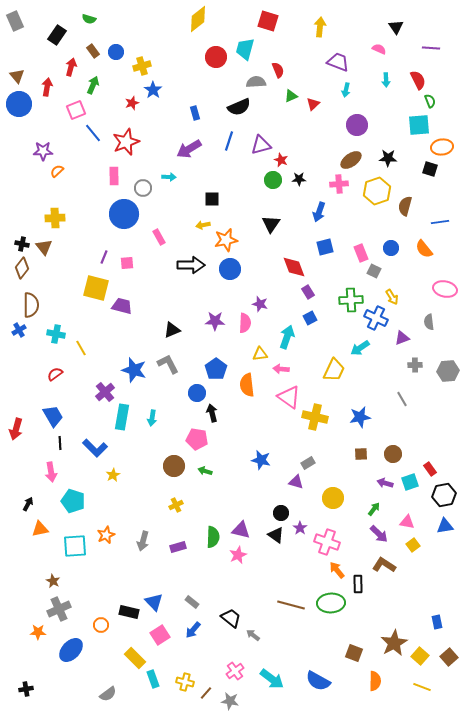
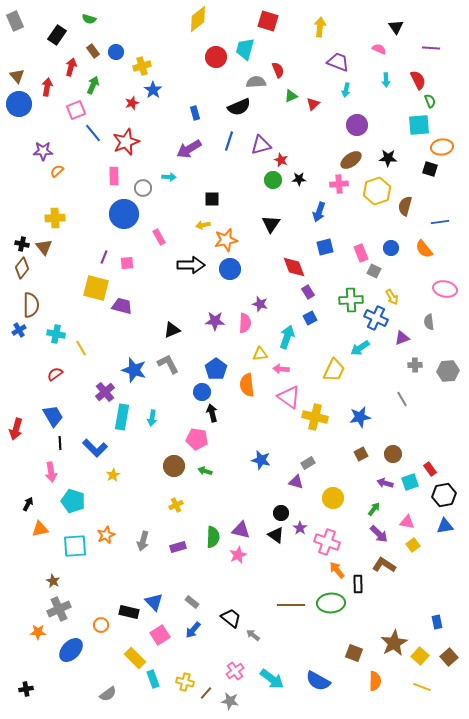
blue circle at (197, 393): moved 5 px right, 1 px up
brown square at (361, 454): rotated 24 degrees counterclockwise
brown line at (291, 605): rotated 16 degrees counterclockwise
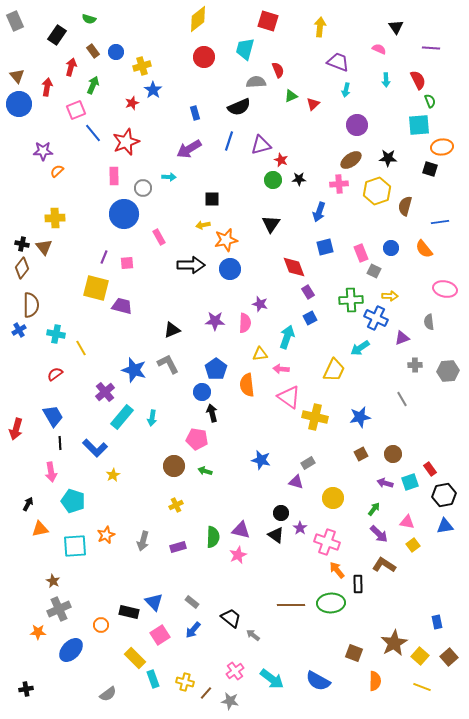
red circle at (216, 57): moved 12 px left
yellow arrow at (392, 297): moved 2 px left, 1 px up; rotated 56 degrees counterclockwise
cyan rectangle at (122, 417): rotated 30 degrees clockwise
